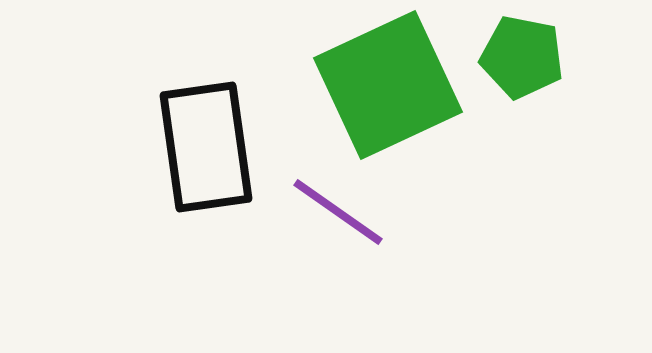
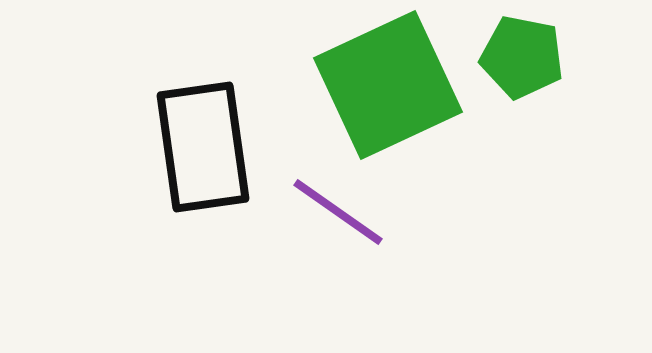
black rectangle: moved 3 px left
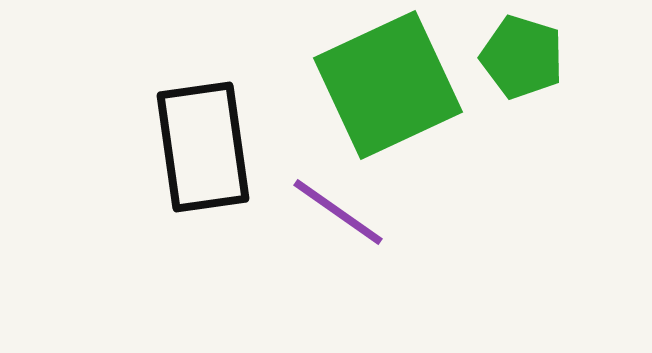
green pentagon: rotated 6 degrees clockwise
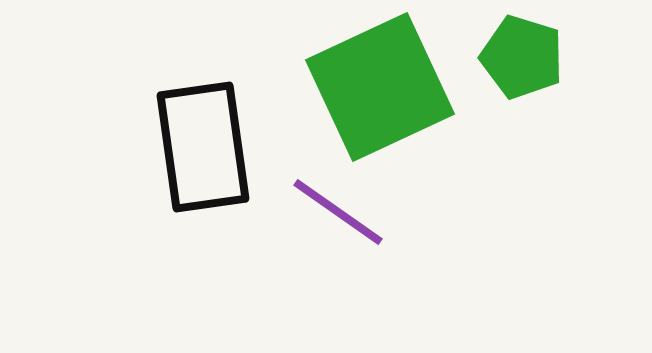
green square: moved 8 px left, 2 px down
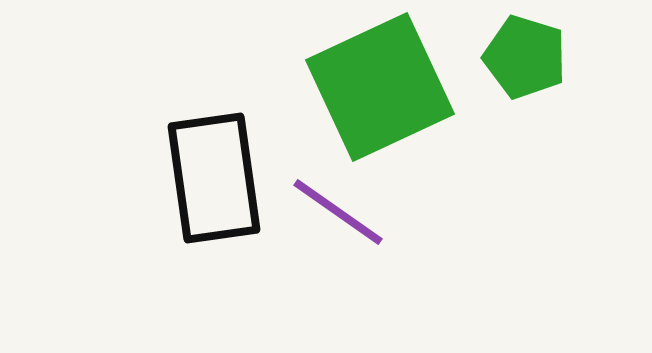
green pentagon: moved 3 px right
black rectangle: moved 11 px right, 31 px down
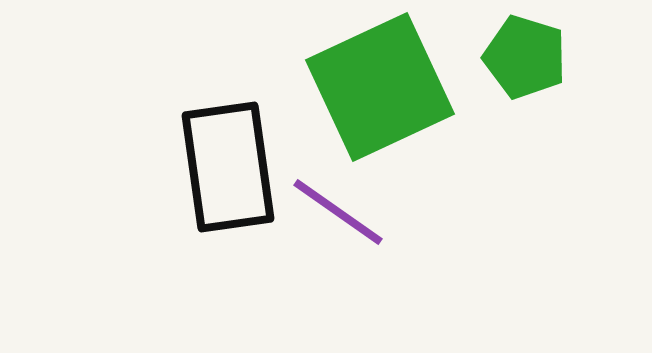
black rectangle: moved 14 px right, 11 px up
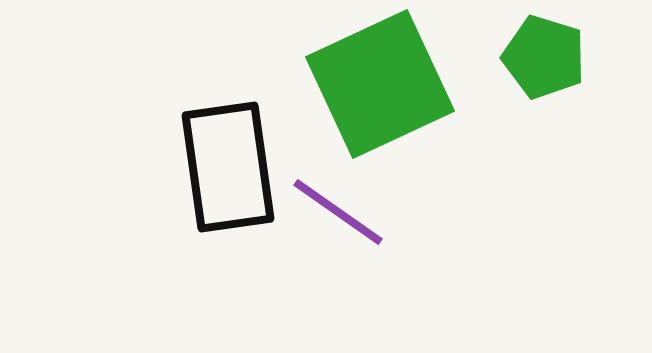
green pentagon: moved 19 px right
green square: moved 3 px up
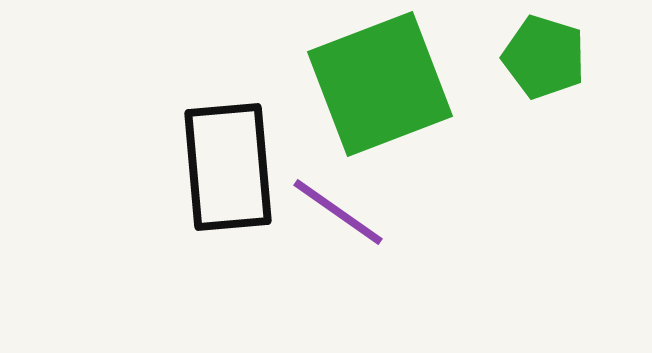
green square: rotated 4 degrees clockwise
black rectangle: rotated 3 degrees clockwise
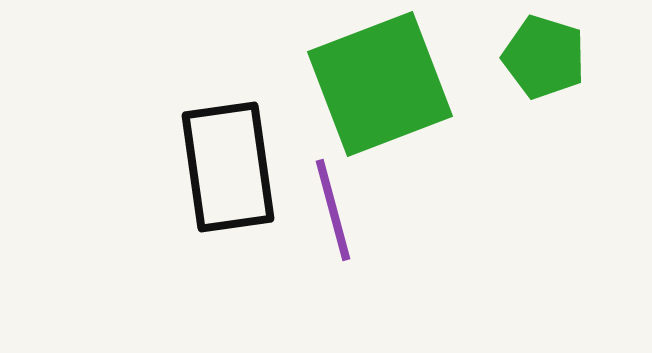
black rectangle: rotated 3 degrees counterclockwise
purple line: moved 5 px left, 2 px up; rotated 40 degrees clockwise
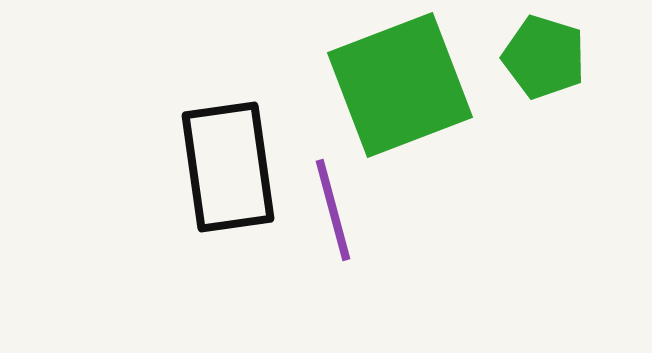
green square: moved 20 px right, 1 px down
